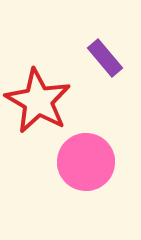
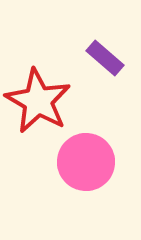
purple rectangle: rotated 9 degrees counterclockwise
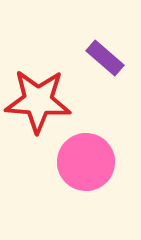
red star: rotated 26 degrees counterclockwise
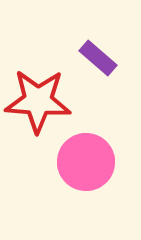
purple rectangle: moved 7 px left
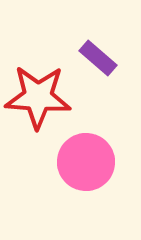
red star: moved 4 px up
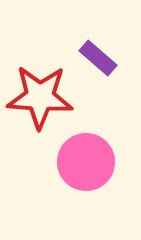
red star: moved 2 px right
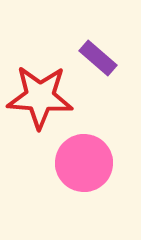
pink circle: moved 2 px left, 1 px down
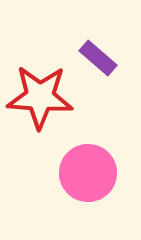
pink circle: moved 4 px right, 10 px down
